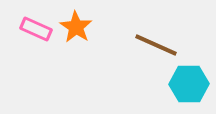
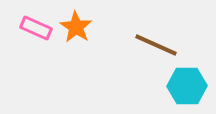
pink rectangle: moved 1 px up
cyan hexagon: moved 2 px left, 2 px down
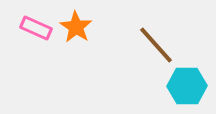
brown line: rotated 24 degrees clockwise
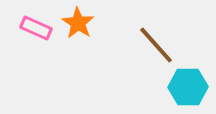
orange star: moved 2 px right, 4 px up
cyan hexagon: moved 1 px right, 1 px down
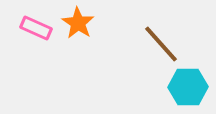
brown line: moved 5 px right, 1 px up
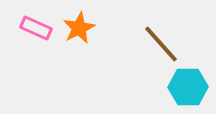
orange star: moved 1 px right, 5 px down; rotated 12 degrees clockwise
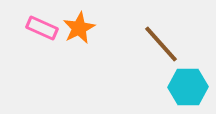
pink rectangle: moved 6 px right
